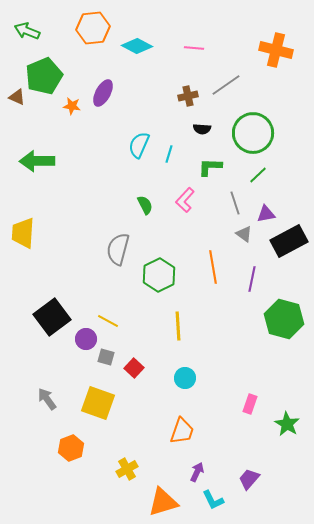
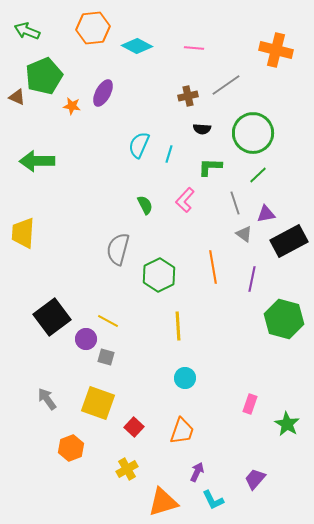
red square at (134, 368): moved 59 px down
purple trapezoid at (249, 479): moved 6 px right
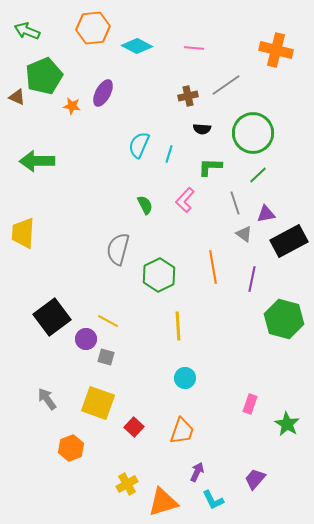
yellow cross at (127, 469): moved 15 px down
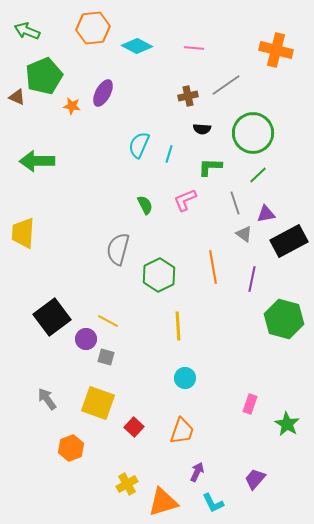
pink L-shape at (185, 200): rotated 25 degrees clockwise
cyan L-shape at (213, 500): moved 3 px down
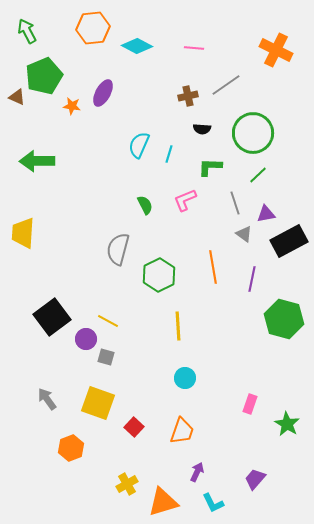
green arrow at (27, 31): rotated 40 degrees clockwise
orange cross at (276, 50): rotated 12 degrees clockwise
